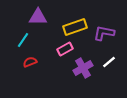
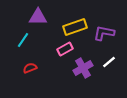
red semicircle: moved 6 px down
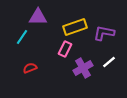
cyan line: moved 1 px left, 3 px up
pink rectangle: rotated 35 degrees counterclockwise
